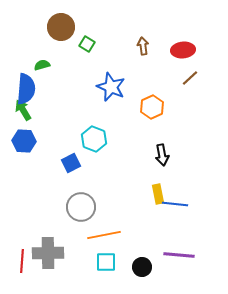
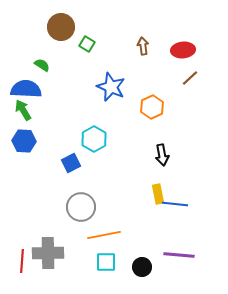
green semicircle: rotated 49 degrees clockwise
blue semicircle: rotated 92 degrees counterclockwise
cyan hexagon: rotated 10 degrees clockwise
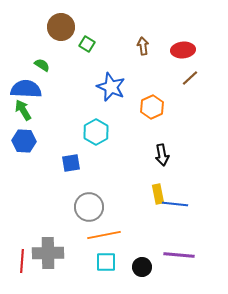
cyan hexagon: moved 2 px right, 7 px up
blue square: rotated 18 degrees clockwise
gray circle: moved 8 px right
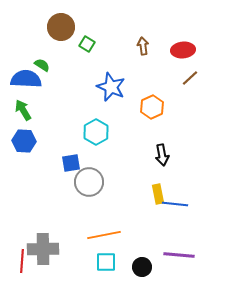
blue semicircle: moved 10 px up
gray circle: moved 25 px up
gray cross: moved 5 px left, 4 px up
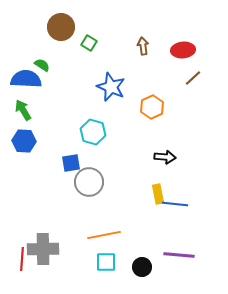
green square: moved 2 px right, 1 px up
brown line: moved 3 px right
cyan hexagon: moved 3 px left; rotated 15 degrees counterclockwise
black arrow: moved 3 px right, 2 px down; rotated 75 degrees counterclockwise
red line: moved 2 px up
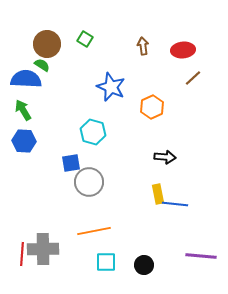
brown circle: moved 14 px left, 17 px down
green square: moved 4 px left, 4 px up
orange line: moved 10 px left, 4 px up
purple line: moved 22 px right, 1 px down
red line: moved 5 px up
black circle: moved 2 px right, 2 px up
